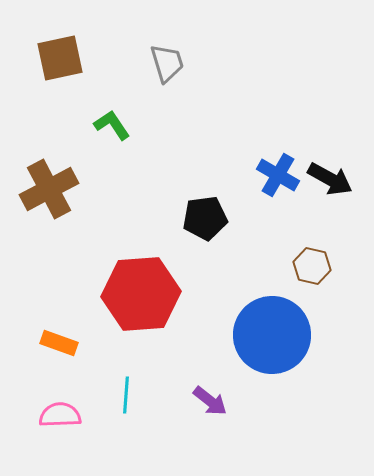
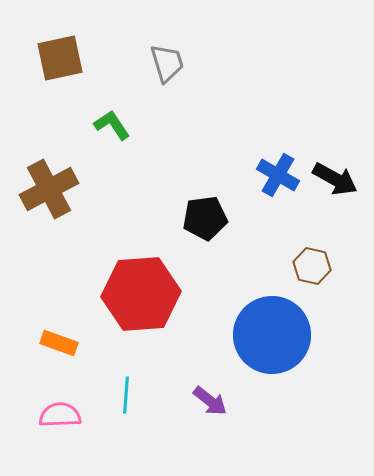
black arrow: moved 5 px right
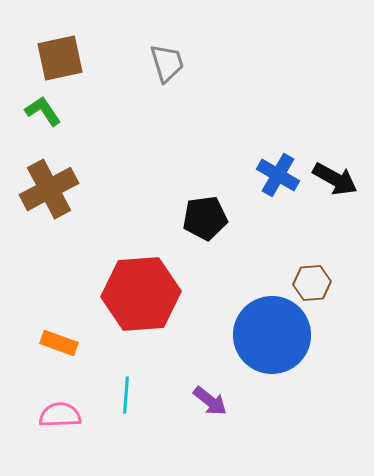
green L-shape: moved 69 px left, 14 px up
brown hexagon: moved 17 px down; rotated 18 degrees counterclockwise
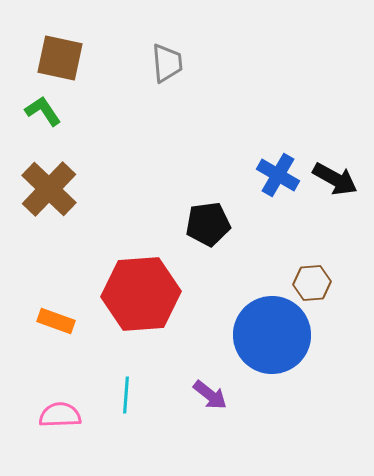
brown square: rotated 24 degrees clockwise
gray trapezoid: rotated 12 degrees clockwise
brown cross: rotated 18 degrees counterclockwise
black pentagon: moved 3 px right, 6 px down
orange rectangle: moved 3 px left, 22 px up
purple arrow: moved 6 px up
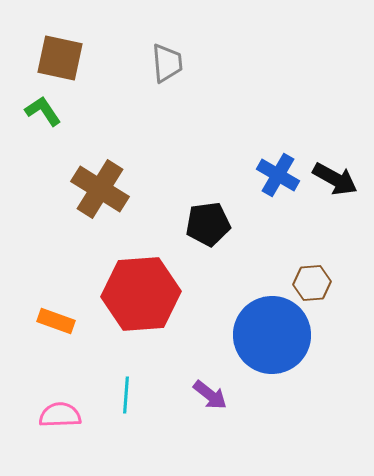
brown cross: moved 51 px right; rotated 12 degrees counterclockwise
